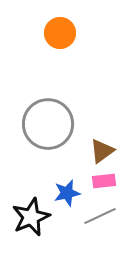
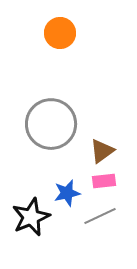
gray circle: moved 3 px right
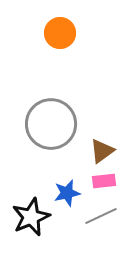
gray line: moved 1 px right
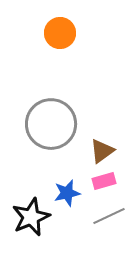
pink rectangle: rotated 10 degrees counterclockwise
gray line: moved 8 px right
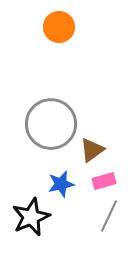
orange circle: moved 1 px left, 6 px up
brown triangle: moved 10 px left, 1 px up
blue star: moved 6 px left, 9 px up
gray line: rotated 40 degrees counterclockwise
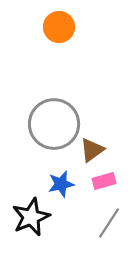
gray circle: moved 3 px right
gray line: moved 7 px down; rotated 8 degrees clockwise
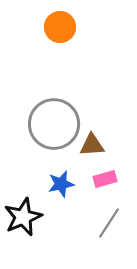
orange circle: moved 1 px right
brown triangle: moved 5 px up; rotated 32 degrees clockwise
pink rectangle: moved 1 px right, 2 px up
black star: moved 8 px left
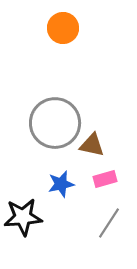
orange circle: moved 3 px right, 1 px down
gray circle: moved 1 px right, 1 px up
brown triangle: rotated 16 degrees clockwise
black star: rotated 18 degrees clockwise
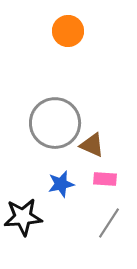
orange circle: moved 5 px right, 3 px down
brown triangle: rotated 12 degrees clockwise
pink rectangle: rotated 20 degrees clockwise
